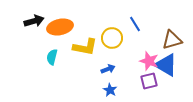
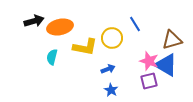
blue star: moved 1 px right
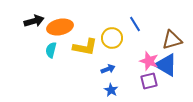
cyan semicircle: moved 1 px left, 7 px up
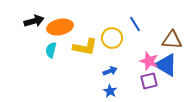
brown triangle: rotated 20 degrees clockwise
blue arrow: moved 2 px right, 2 px down
blue star: moved 1 px left, 1 px down
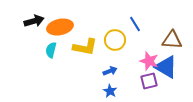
yellow circle: moved 3 px right, 2 px down
blue triangle: moved 2 px down
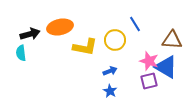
black arrow: moved 4 px left, 13 px down
cyan semicircle: moved 30 px left, 3 px down; rotated 21 degrees counterclockwise
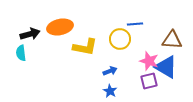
blue line: rotated 63 degrees counterclockwise
yellow circle: moved 5 px right, 1 px up
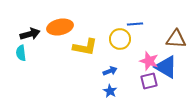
brown triangle: moved 4 px right, 1 px up
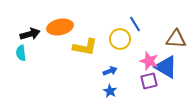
blue line: rotated 63 degrees clockwise
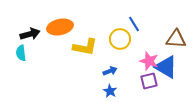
blue line: moved 1 px left
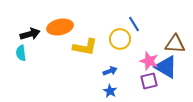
brown triangle: moved 1 px left, 5 px down
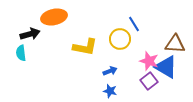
orange ellipse: moved 6 px left, 10 px up
purple square: rotated 24 degrees counterclockwise
blue star: rotated 16 degrees counterclockwise
